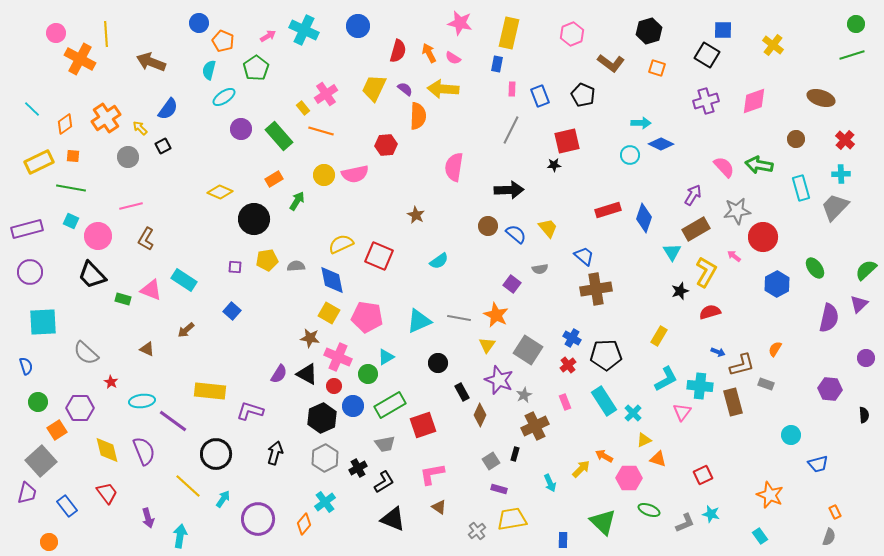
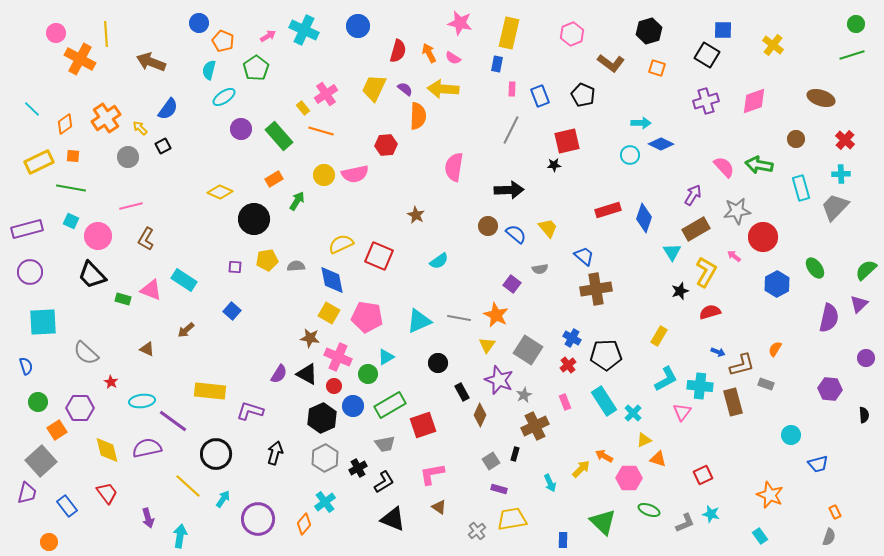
purple semicircle at (144, 451): moved 3 px right, 3 px up; rotated 80 degrees counterclockwise
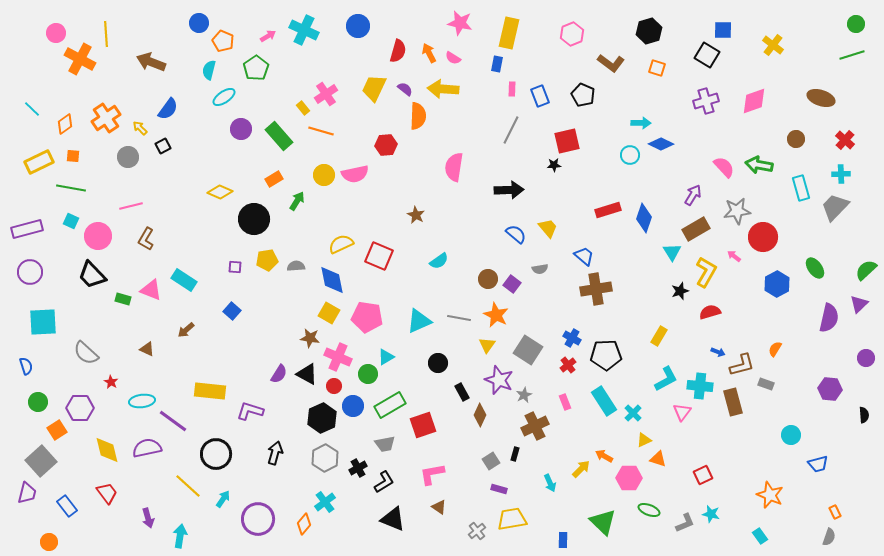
brown circle at (488, 226): moved 53 px down
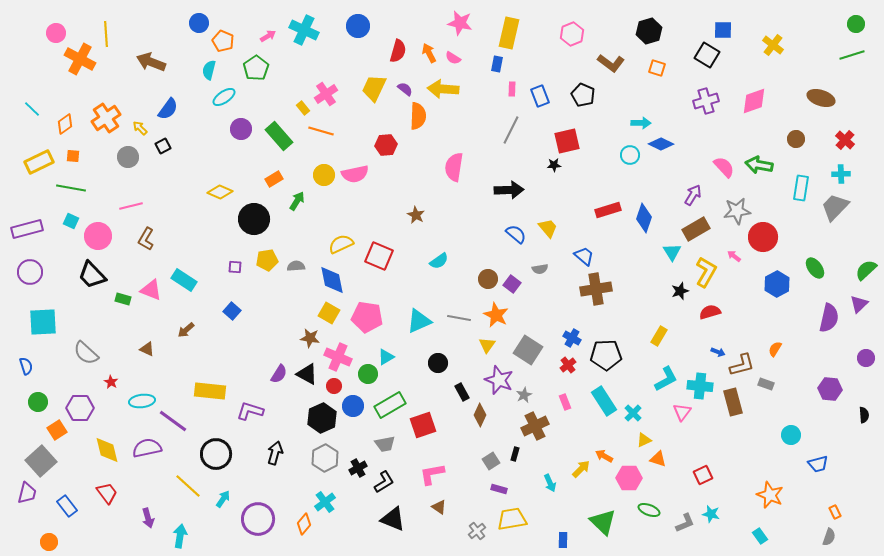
cyan rectangle at (801, 188): rotated 25 degrees clockwise
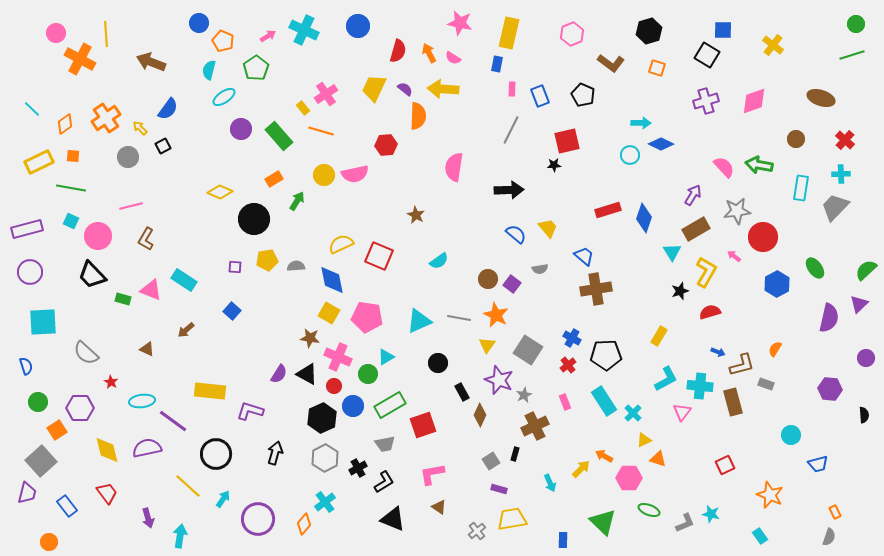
red square at (703, 475): moved 22 px right, 10 px up
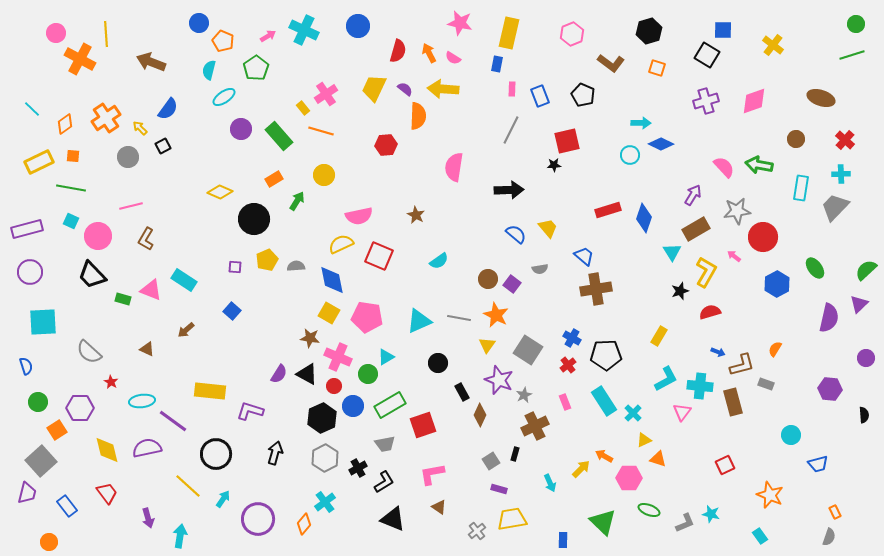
pink semicircle at (355, 174): moved 4 px right, 42 px down
yellow pentagon at (267, 260): rotated 15 degrees counterclockwise
gray semicircle at (86, 353): moved 3 px right, 1 px up
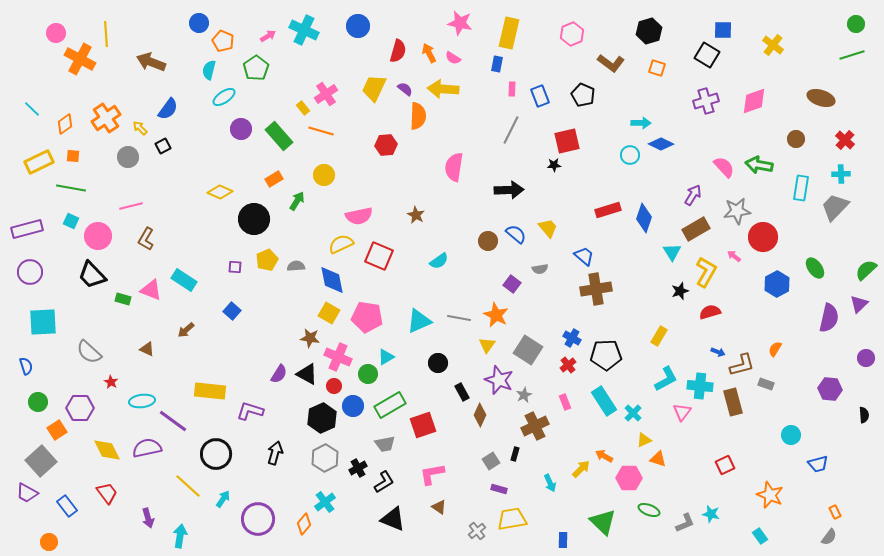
brown circle at (488, 279): moved 38 px up
yellow diamond at (107, 450): rotated 12 degrees counterclockwise
purple trapezoid at (27, 493): rotated 105 degrees clockwise
gray semicircle at (829, 537): rotated 18 degrees clockwise
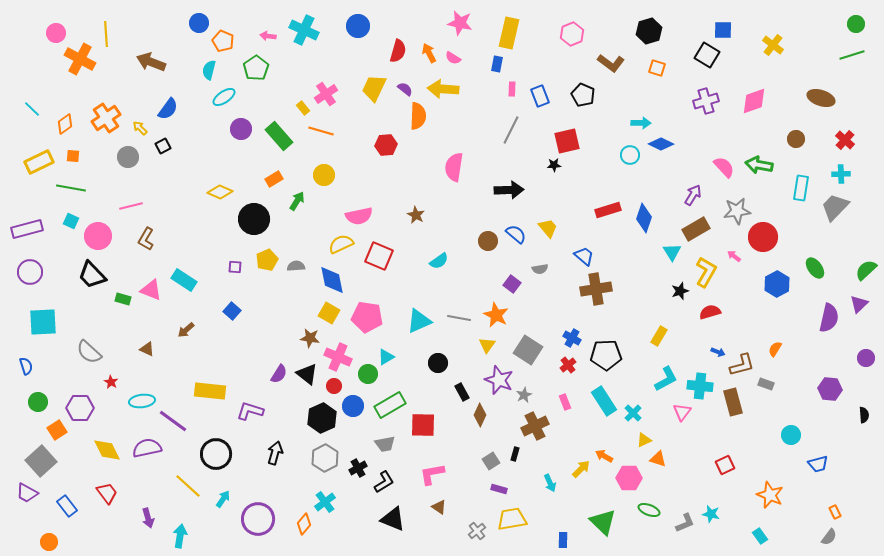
pink arrow at (268, 36): rotated 140 degrees counterclockwise
black triangle at (307, 374): rotated 10 degrees clockwise
red square at (423, 425): rotated 20 degrees clockwise
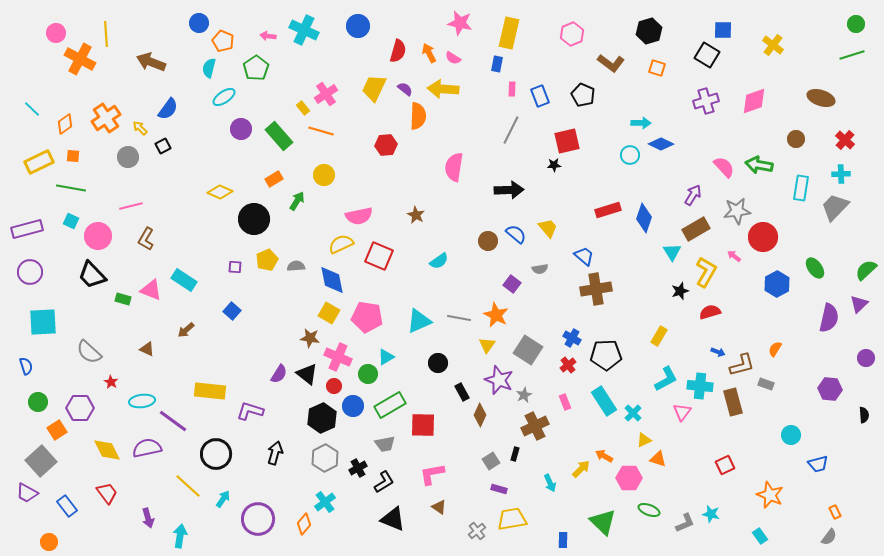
cyan semicircle at (209, 70): moved 2 px up
